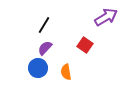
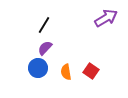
purple arrow: moved 1 px down
red square: moved 6 px right, 26 px down
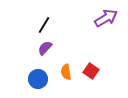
blue circle: moved 11 px down
